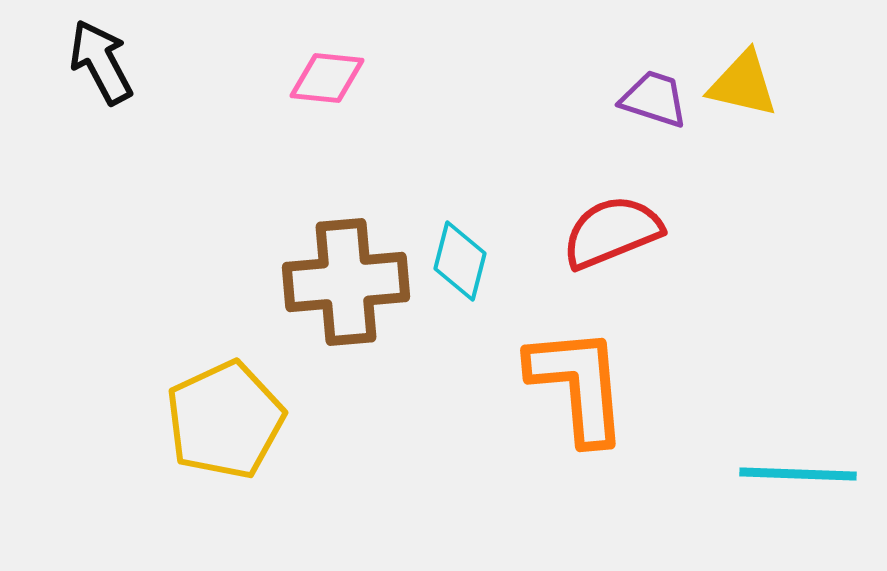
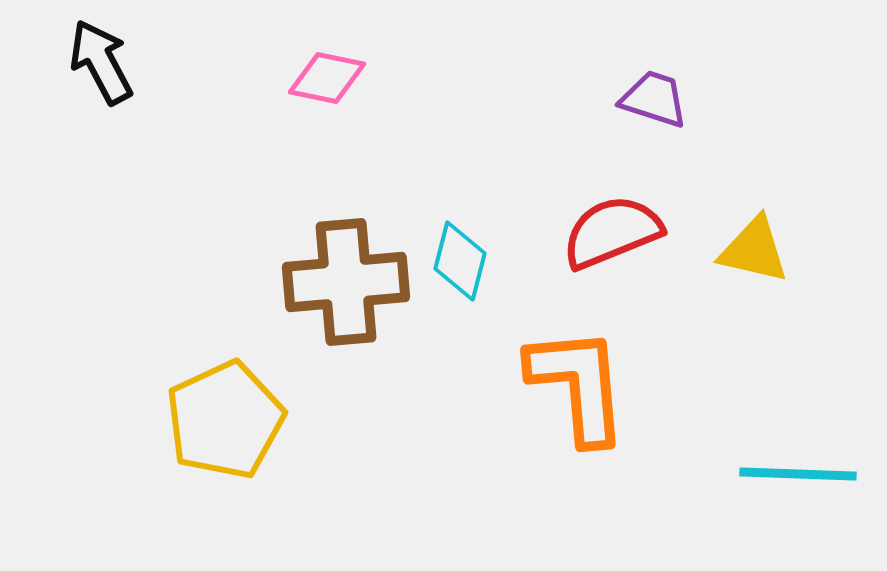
pink diamond: rotated 6 degrees clockwise
yellow triangle: moved 11 px right, 166 px down
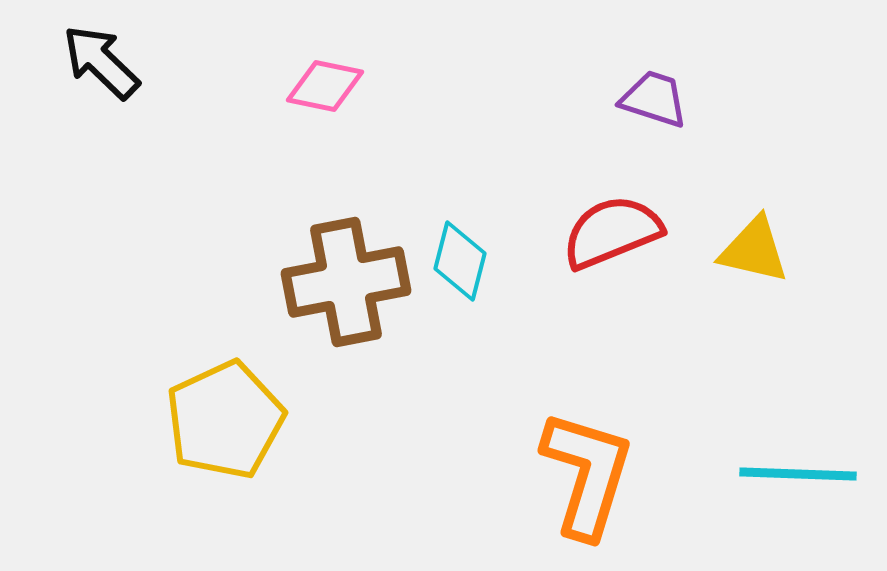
black arrow: rotated 18 degrees counterclockwise
pink diamond: moved 2 px left, 8 px down
brown cross: rotated 6 degrees counterclockwise
orange L-shape: moved 9 px right, 89 px down; rotated 22 degrees clockwise
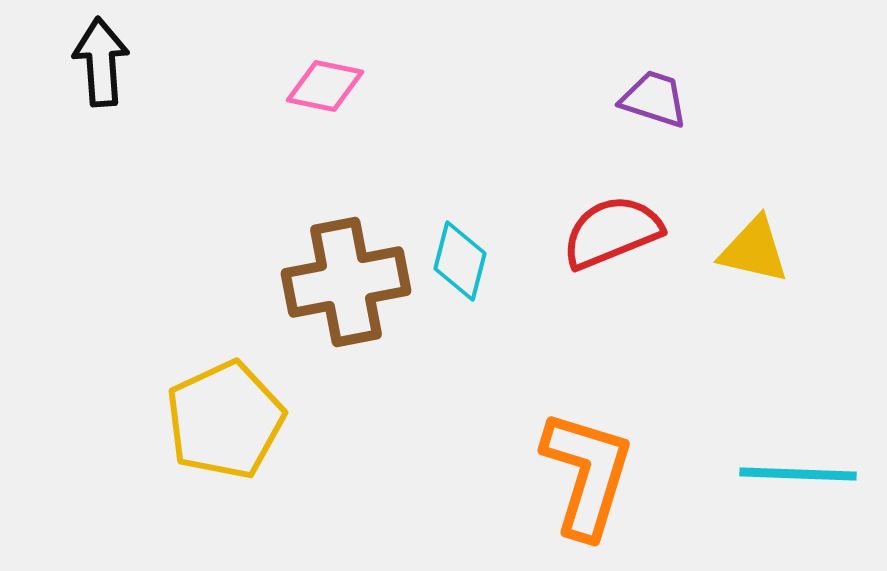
black arrow: rotated 42 degrees clockwise
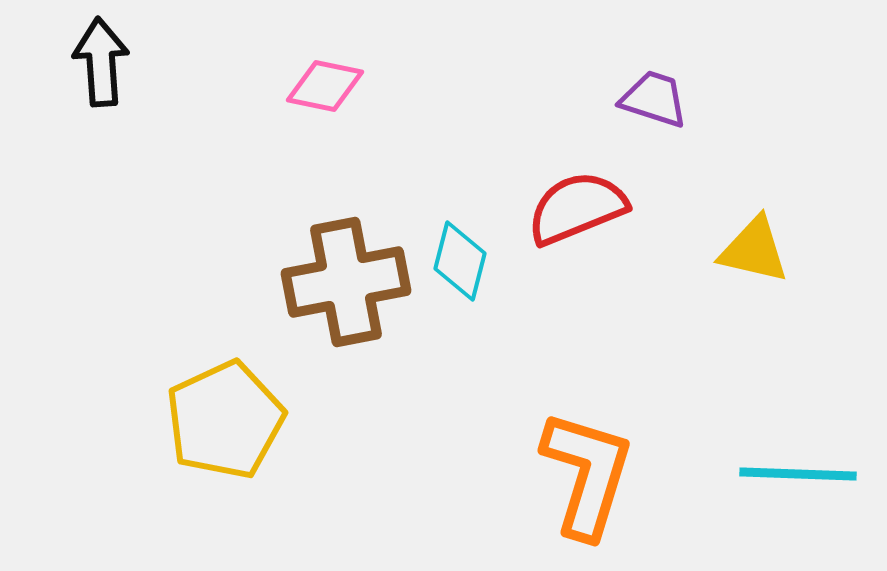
red semicircle: moved 35 px left, 24 px up
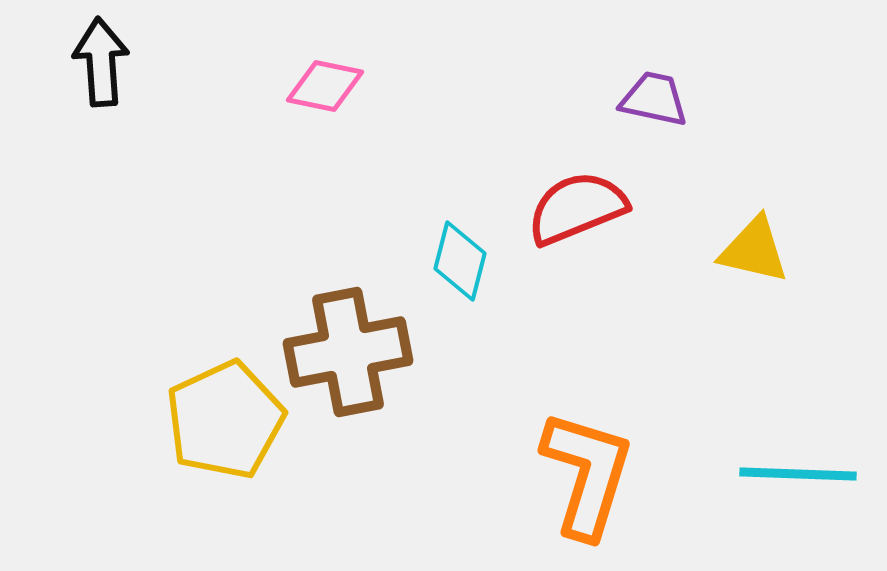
purple trapezoid: rotated 6 degrees counterclockwise
brown cross: moved 2 px right, 70 px down
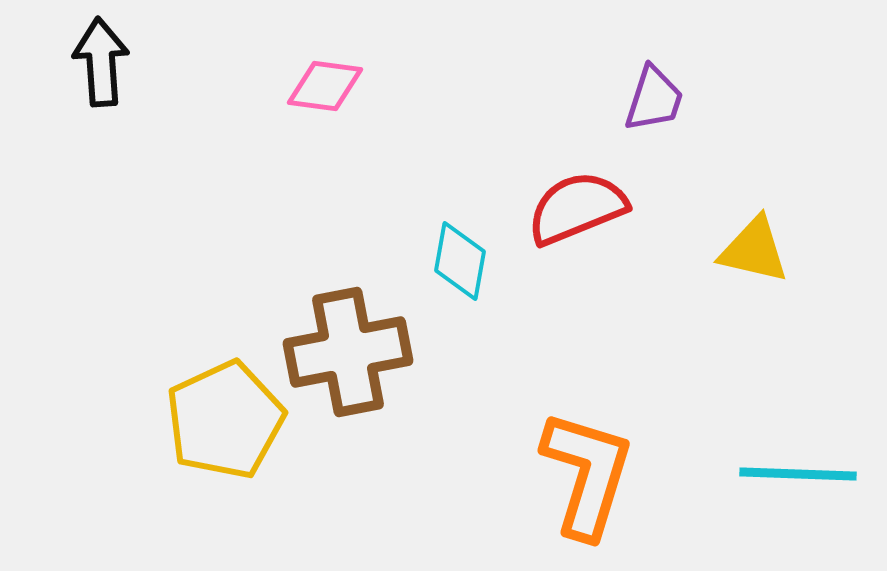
pink diamond: rotated 4 degrees counterclockwise
purple trapezoid: rotated 96 degrees clockwise
cyan diamond: rotated 4 degrees counterclockwise
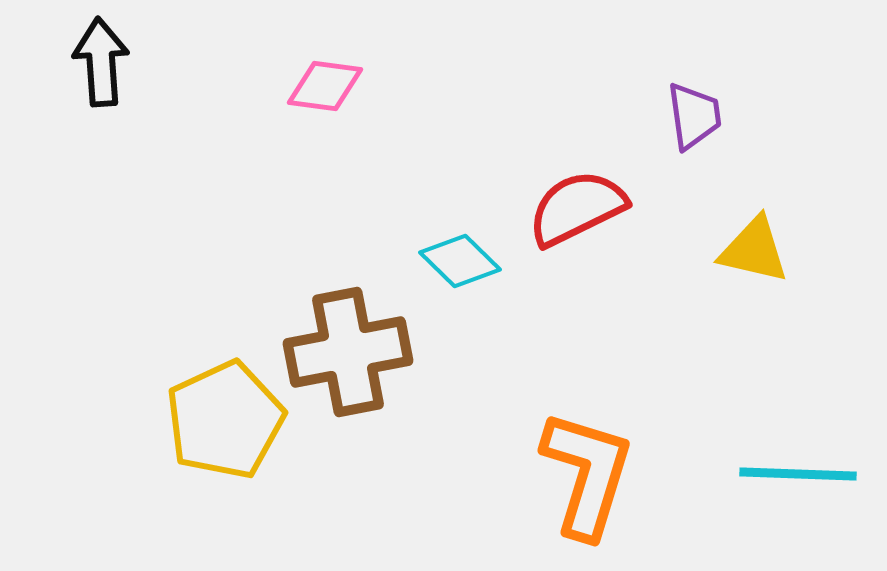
purple trapezoid: moved 40 px right, 17 px down; rotated 26 degrees counterclockwise
red semicircle: rotated 4 degrees counterclockwise
cyan diamond: rotated 56 degrees counterclockwise
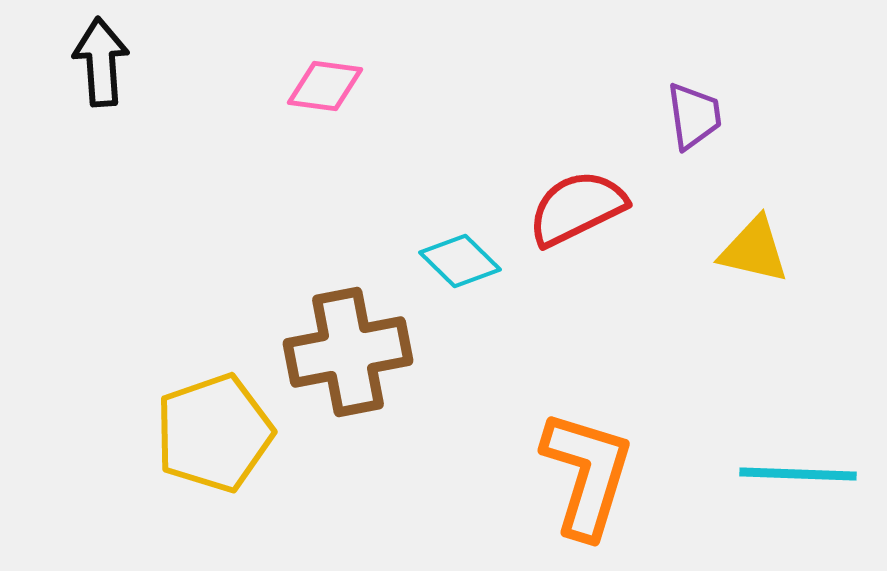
yellow pentagon: moved 11 px left, 13 px down; rotated 6 degrees clockwise
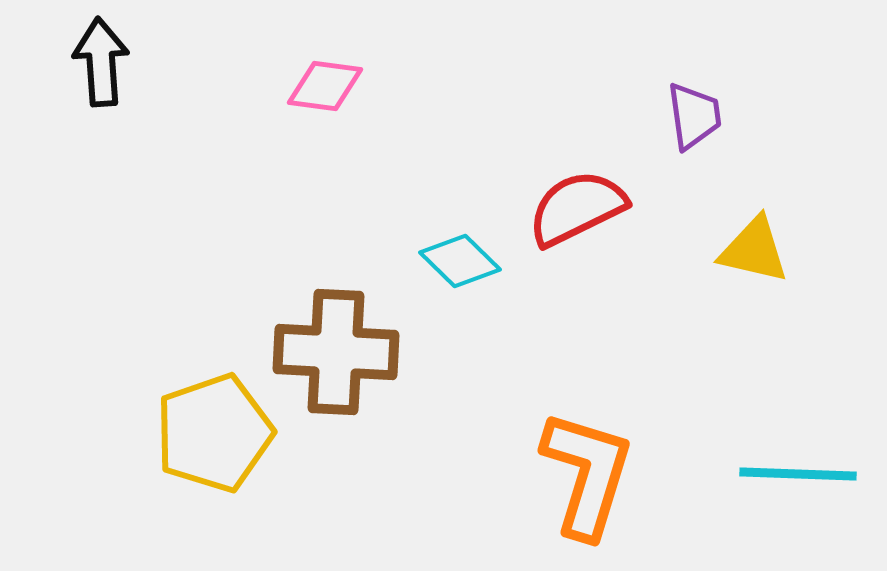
brown cross: moved 12 px left; rotated 14 degrees clockwise
